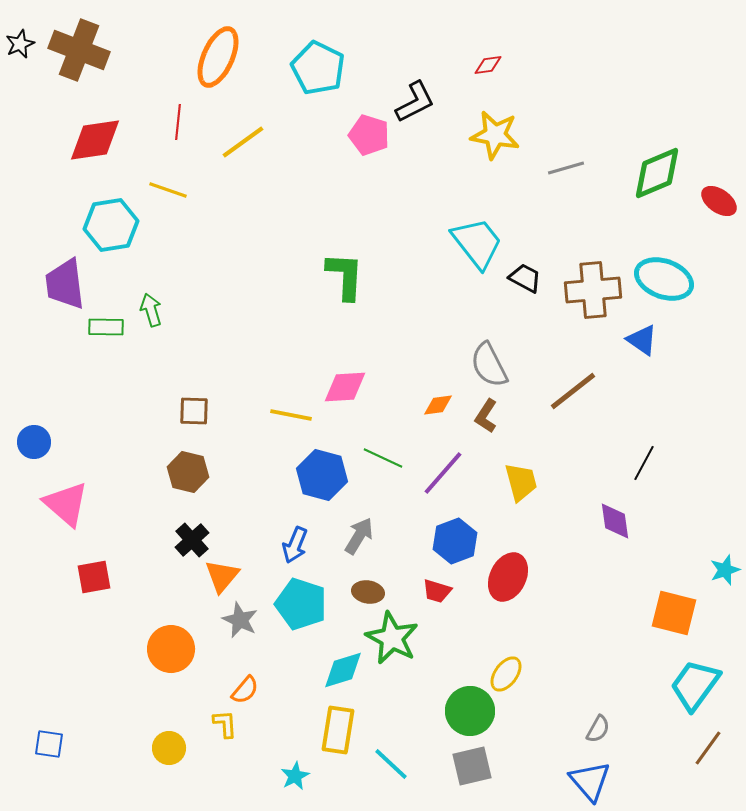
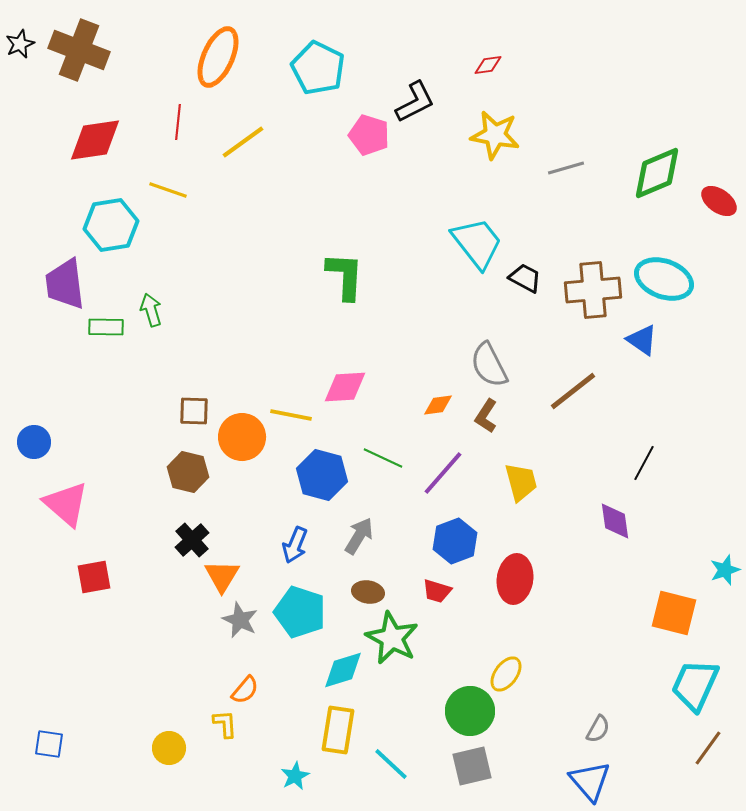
orange triangle at (222, 576): rotated 9 degrees counterclockwise
red ellipse at (508, 577): moved 7 px right, 2 px down; rotated 18 degrees counterclockwise
cyan pentagon at (301, 604): moved 1 px left, 8 px down
orange circle at (171, 649): moved 71 px right, 212 px up
cyan trapezoid at (695, 685): rotated 12 degrees counterclockwise
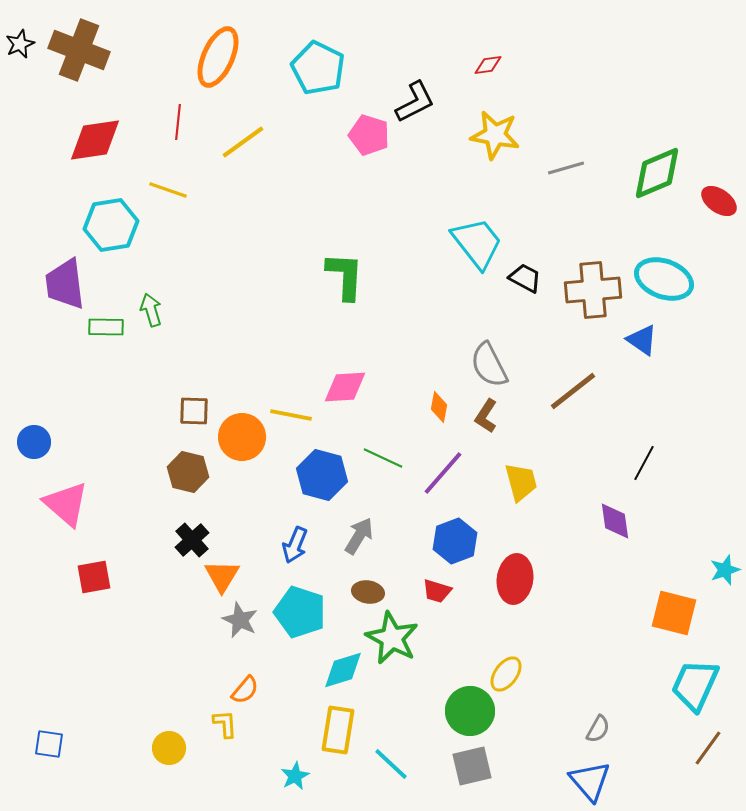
orange diamond at (438, 405): moved 1 px right, 2 px down; rotated 72 degrees counterclockwise
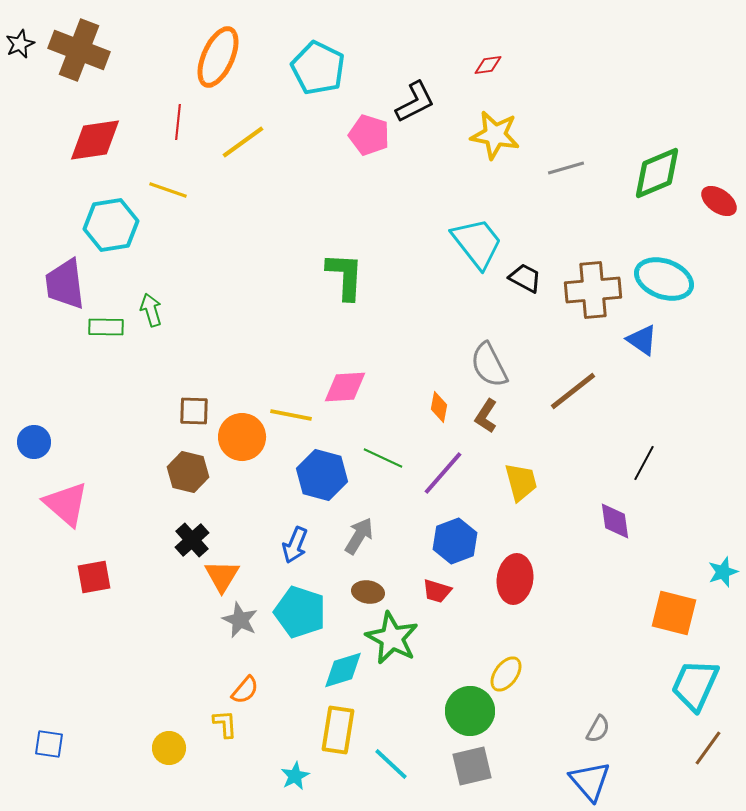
cyan star at (725, 570): moved 2 px left, 2 px down
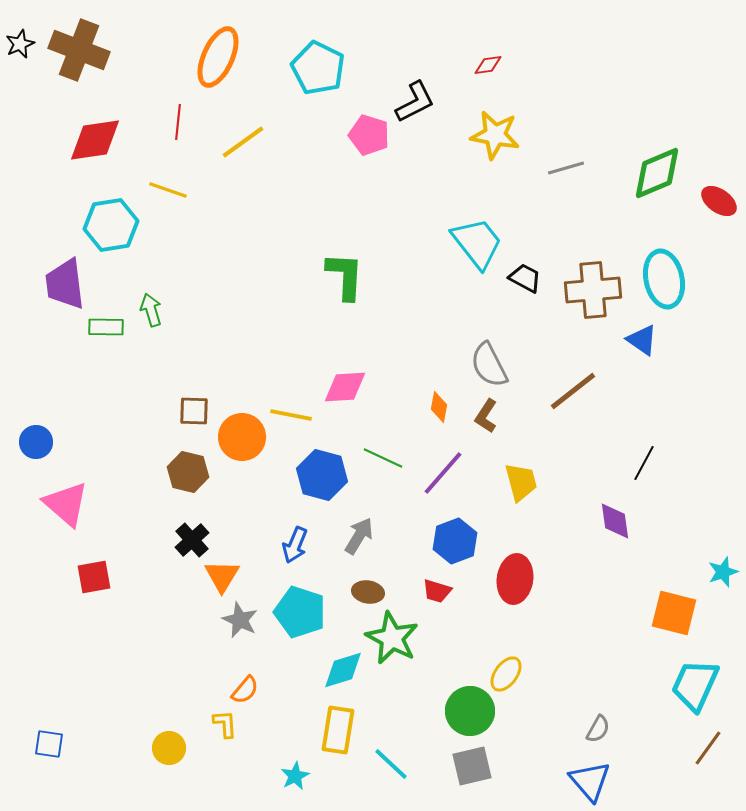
cyan ellipse at (664, 279): rotated 58 degrees clockwise
blue circle at (34, 442): moved 2 px right
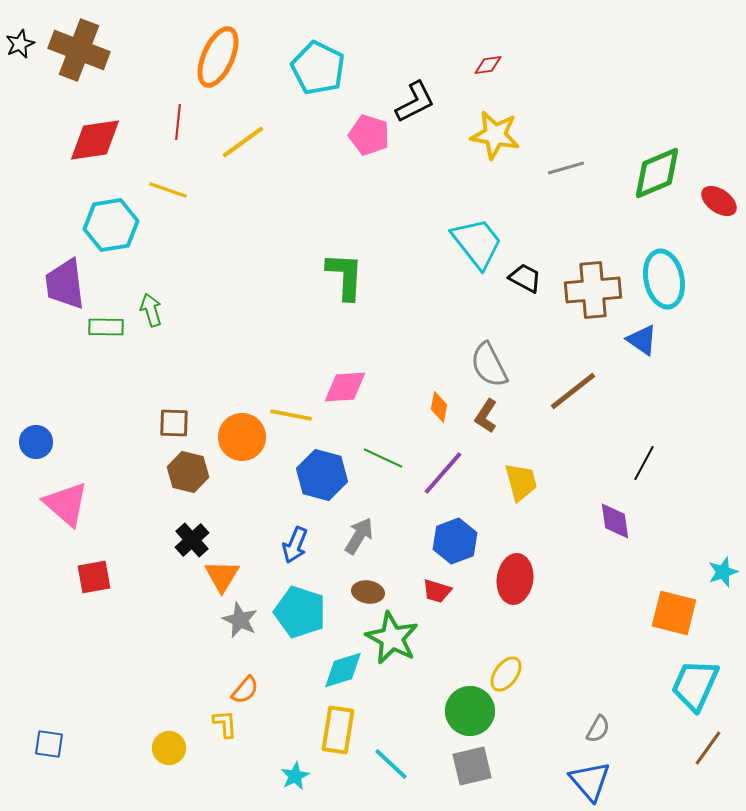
brown square at (194, 411): moved 20 px left, 12 px down
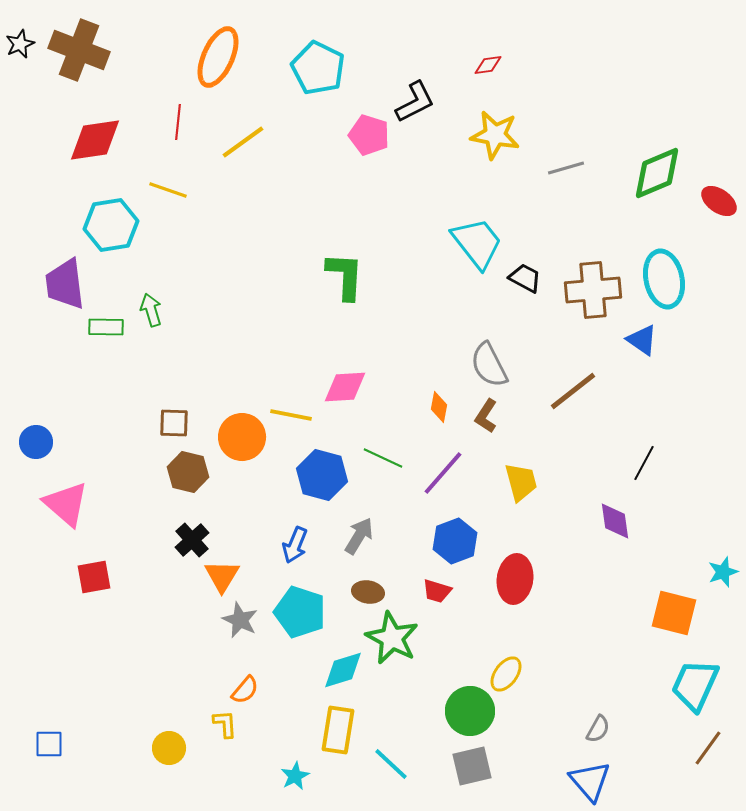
blue square at (49, 744): rotated 8 degrees counterclockwise
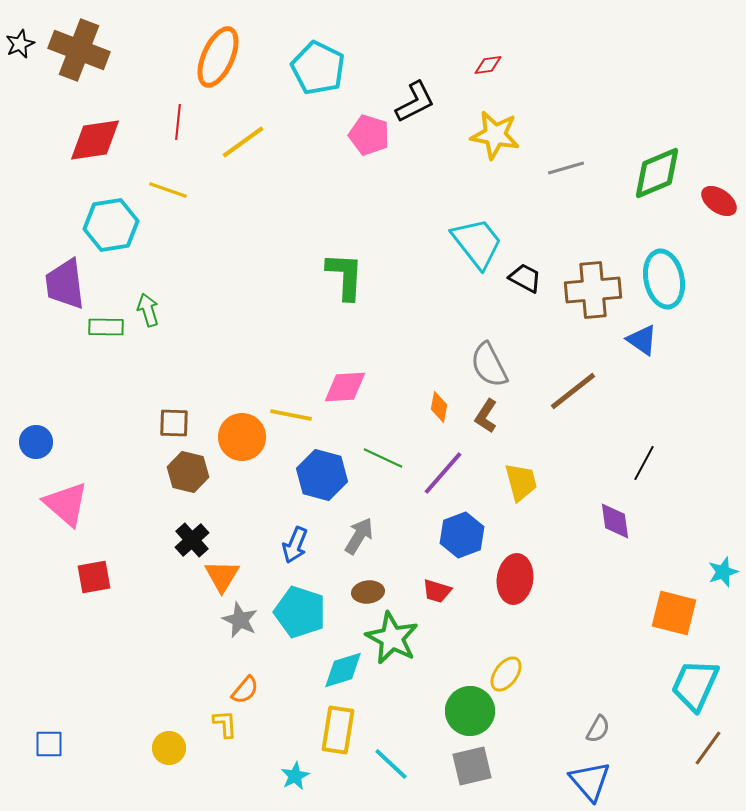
green arrow at (151, 310): moved 3 px left
blue hexagon at (455, 541): moved 7 px right, 6 px up
brown ellipse at (368, 592): rotated 16 degrees counterclockwise
